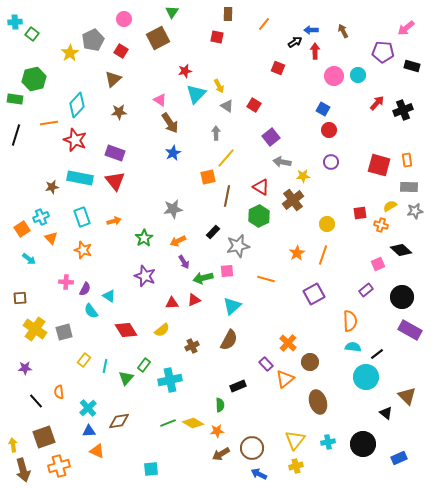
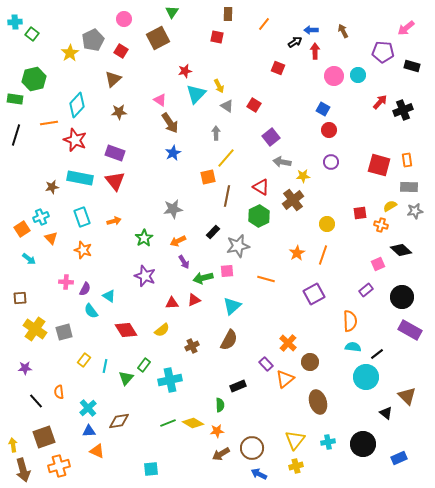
red arrow at (377, 103): moved 3 px right, 1 px up
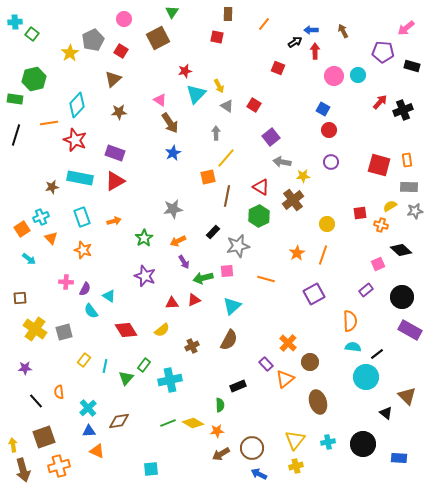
red triangle at (115, 181): rotated 40 degrees clockwise
blue rectangle at (399, 458): rotated 28 degrees clockwise
